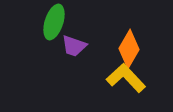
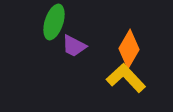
purple trapezoid: rotated 8 degrees clockwise
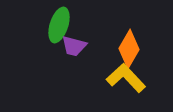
green ellipse: moved 5 px right, 3 px down
purple trapezoid: rotated 12 degrees counterclockwise
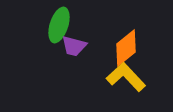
orange diamond: moved 3 px left, 1 px up; rotated 21 degrees clockwise
yellow L-shape: moved 1 px up
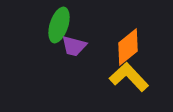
orange diamond: moved 2 px right, 1 px up
yellow L-shape: moved 3 px right
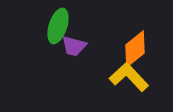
green ellipse: moved 1 px left, 1 px down
orange diamond: moved 7 px right, 2 px down
